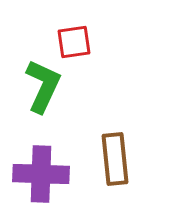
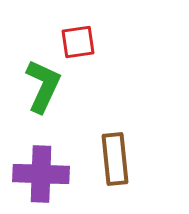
red square: moved 4 px right
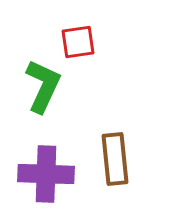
purple cross: moved 5 px right
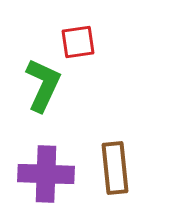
green L-shape: moved 1 px up
brown rectangle: moved 9 px down
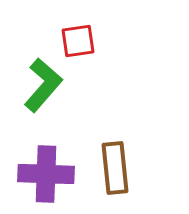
red square: moved 1 px up
green L-shape: rotated 16 degrees clockwise
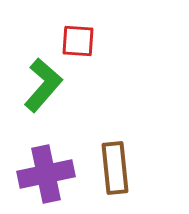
red square: rotated 12 degrees clockwise
purple cross: rotated 14 degrees counterclockwise
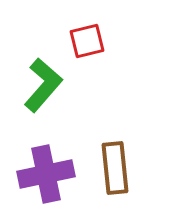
red square: moved 9 px right; rotated 18 degrees counterclockwise
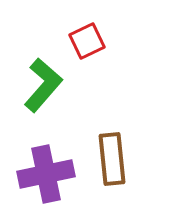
red square: rotated 12 degrees counterclockwise
brown rectangle: moved 3 px left, 9 px up
